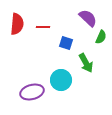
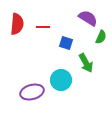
purple semicircle: rotated 12 degrees counterclockwise
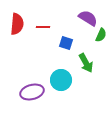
green semicircle: moved 2 px up
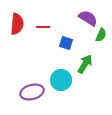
green arrow: moved 1 px left, 1 px down; rotated 120 degrees counterclockwise
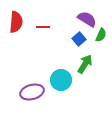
purple semicircle: moved 1 px left, 1 px down
red semicircle: moved 1 px left, 2 px up
blue square: moved 13 px right, 4 px up; rotated 32 degrees clockwise
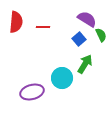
green semicircle: rotated 48 degrees counterclockwise
cyan circle: moved 1 px right, 2 px up
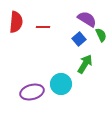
cyan circle: moved 1 px left, 6 px down
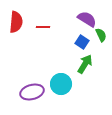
blue square: moved 3 px right, 3 px down; rotated 16 degrees counterclockwise
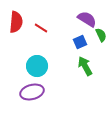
red line: moved 2 px left, 1 px down; rotated 32 degrees clockwise
blue square: moved 2 px left; rotated 32 degrees clockwise
green arrow: moved 2 px down; rotated 60 degrees counterclockwise
cyan circle: moved 24 px left, 18 px up
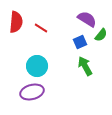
green semicircle: rotated 64 degrees clockwise
